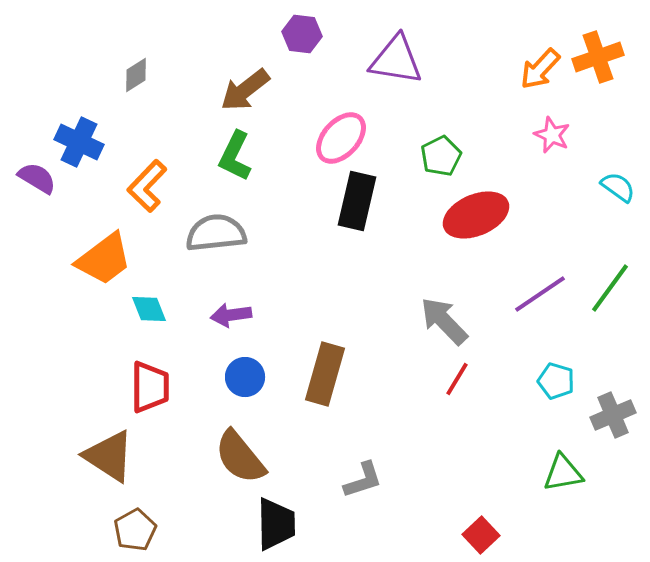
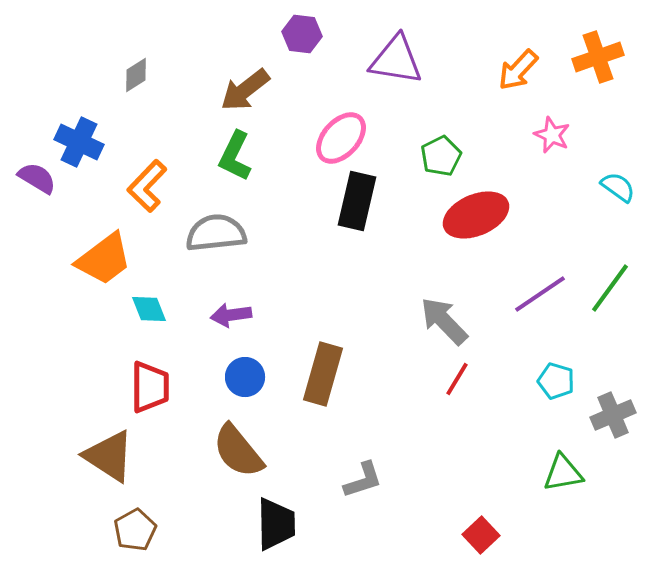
orange arrow: moved 22 px left, 1 px down
brown rectangle: moved 2 px left
brown semicircle: moved 2 px left, 6 px up
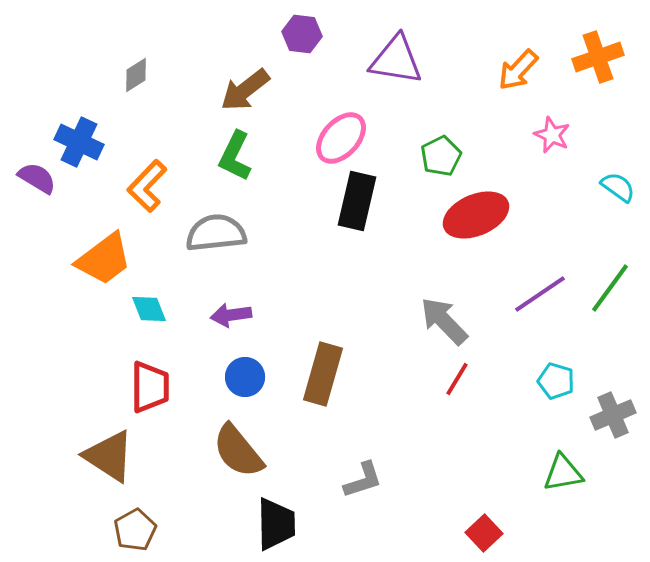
red square: moved 3 px right, 2 px up
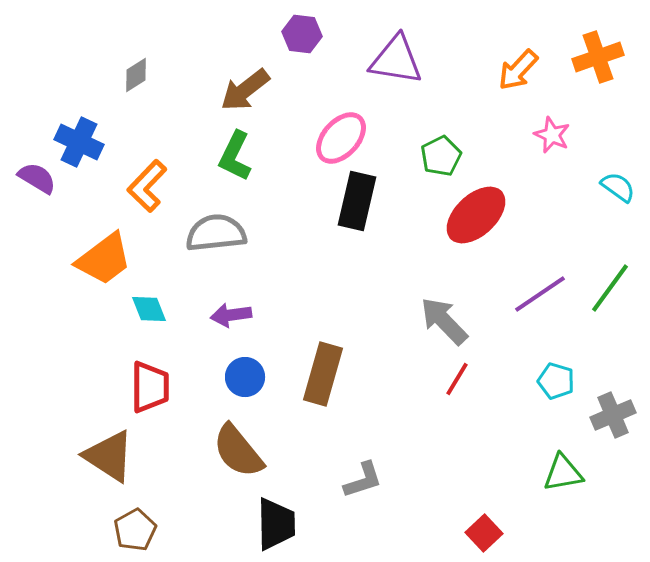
red ellipse: rotated 20 degrees counterclockwise
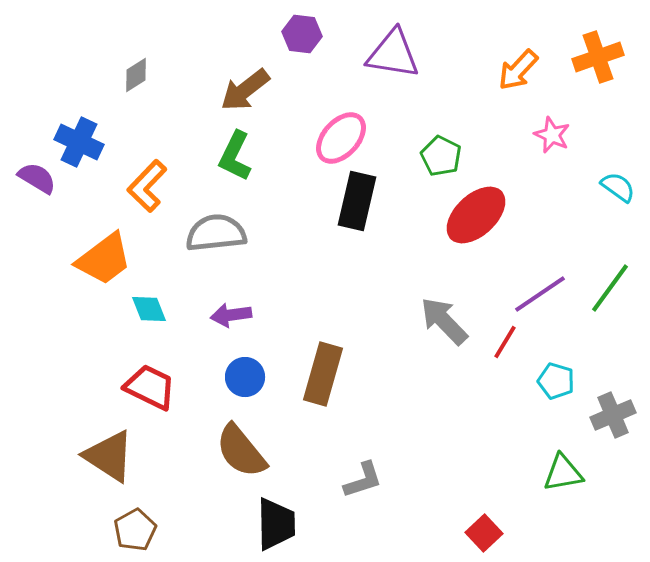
purple triangle: moved 3 px left, 6 px up
green pentagon: rotated 18 degrees counterclockwise
red line: moved 48 px right, 37 px up
red trapezoid: rotated 64 degrees counterclockwise
brown semicircle: moved 3 px right
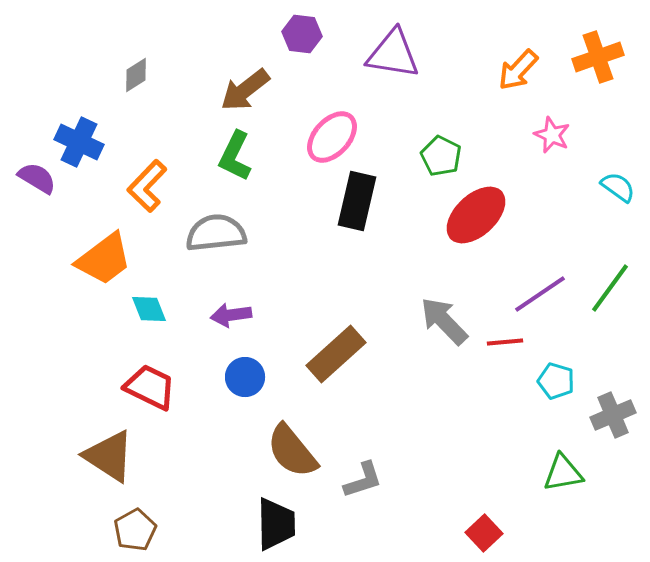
pink ellipse: moved 9 px left, 1 px up
red line: rotated 54 degrees clockwise
brown rectangle: moved 13 px right, 20 px up; rotated 32 degrees clockwise
brown semicircle: moved 51 px right
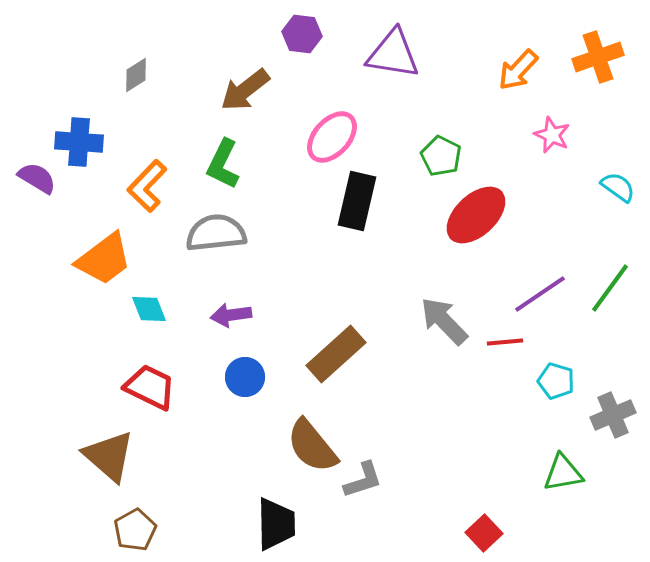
blue cross: rotated 21 degrees counterclockwise
green L-shape: moved 12 px left, 8 px down
brown semicircle: moved 20 px right, 5 px up
brown triangle: rotated 8 degrees clockwise
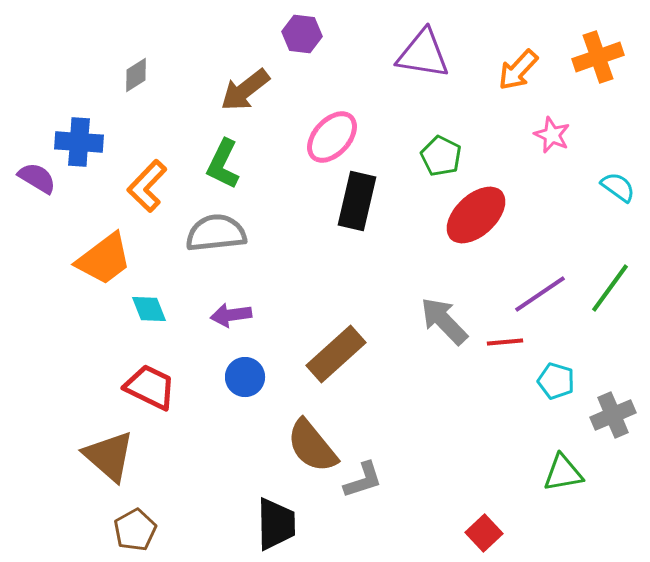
purple triangle: moved 30 px right
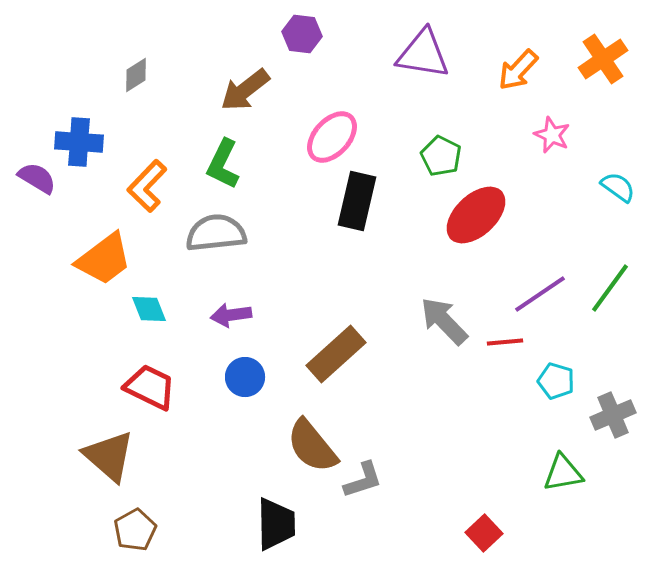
orange cross: moved 5 px right, 2 px down; rotated 15 degrees counterclockwise
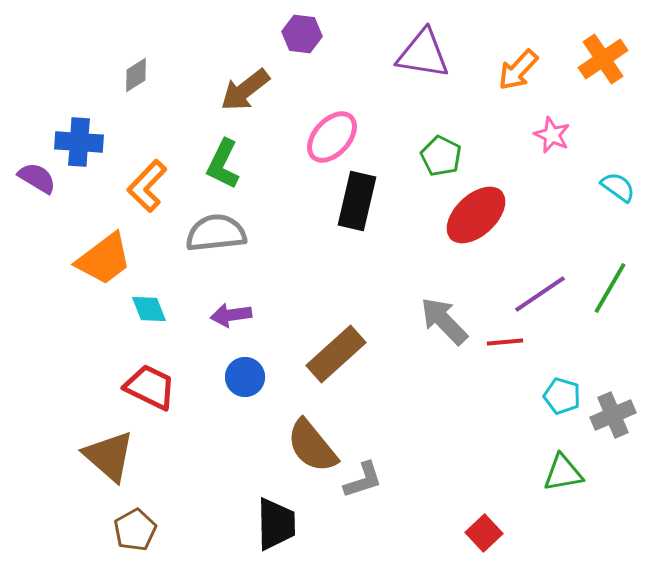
green line: rotated 6 degrees counterclockwise
cyan pentagon: moved 6 px right, 15 px down
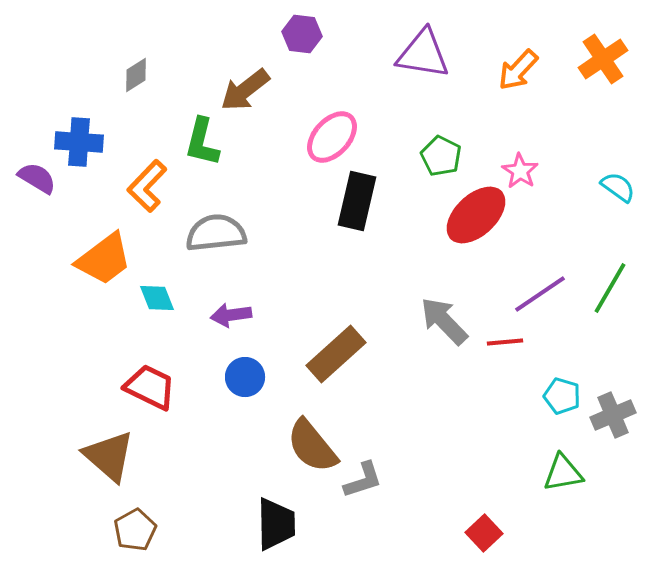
pink star: moved 32 px left, 36 px down; rotated 9 degrees clockwise
green L-shape: moved 21 px left, 22 px up; rotated 12 degrees counterclockwise
cyan diamond: moved 8 px right, 11 px up
